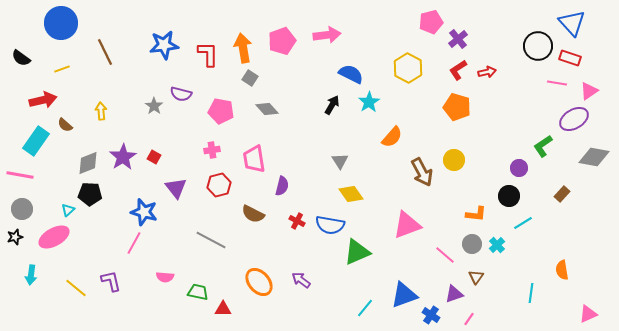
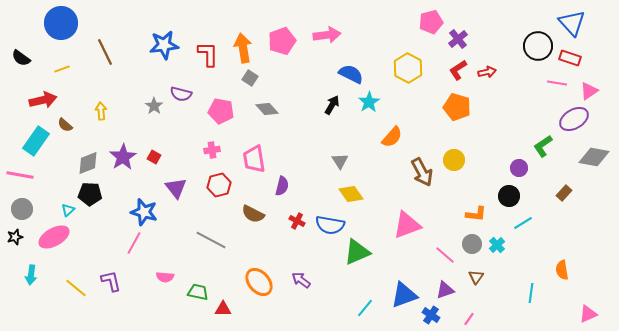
brown rectangle at (562, 194): moved 2 px right, 1 px up
purple triangle at (454, 294): moved 9 px left, 4 px up
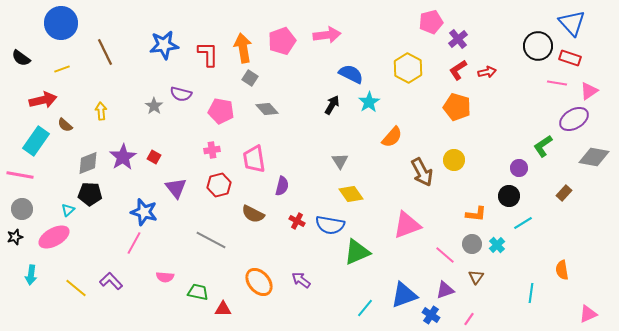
purple L-shape at (111, 281): rotated 30 degrees counterclockwise
